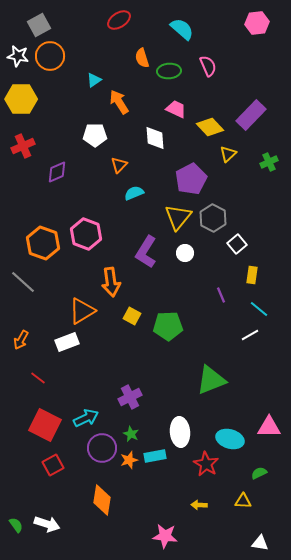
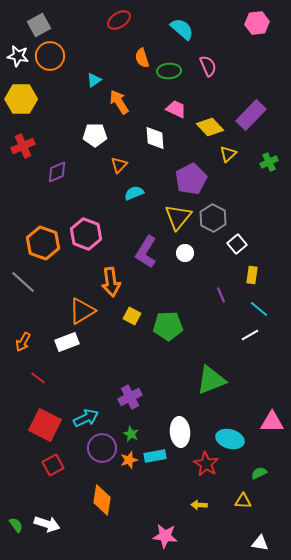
orange arrow at (21, 340): moved 2 px right, 2 px down
pink triangle at (269, 427): moved 3 px right, 5 px up
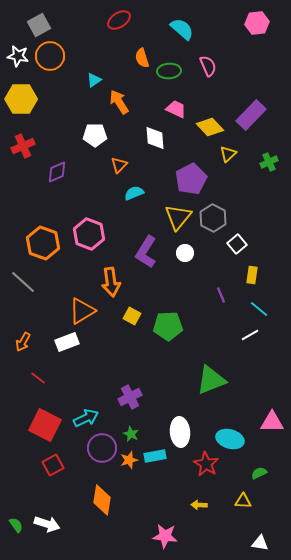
pink hexagon at (86, 234): moved 3 px right
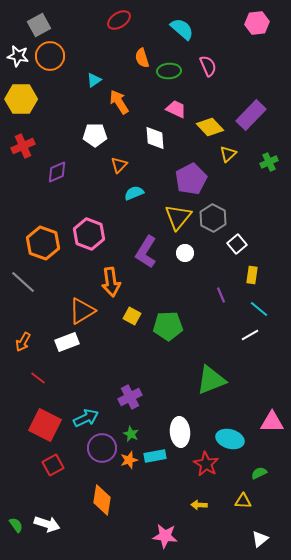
white triangle at (260, 543): moved 4 px up; rotated 48 degrees counterclockwise
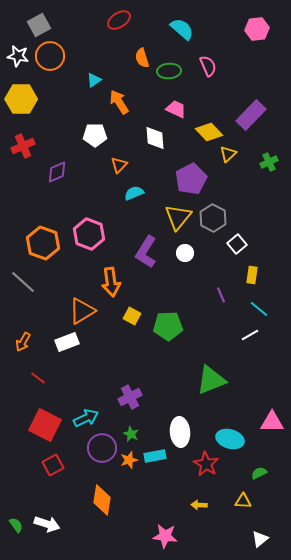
pink hexagon at (257, 23): moved 6 px down
yellow diamond at (210, 127): moved 1 px left, 5 px down
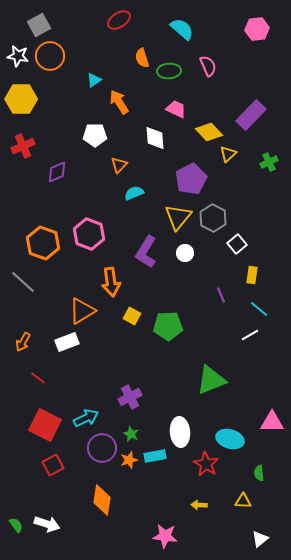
green semicircle at (259, 473): rotated 70 degrees counterclockwise
